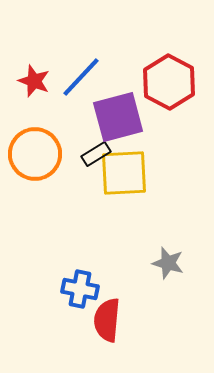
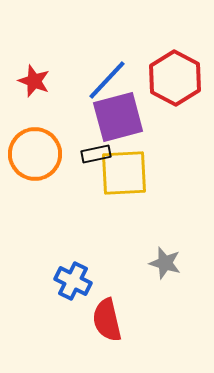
blue line: moved 26 px right, 3 px down
red hexagon: moved 6 px right, 4 px up
black rectangle: rotated 20 degrees clockwise
gray star: moved 3 px left
blue cross: moved 7 px left, 8 px up; rotated 15 degrees clockwise
red semicircle: rotated 18 degrees counterclockwise
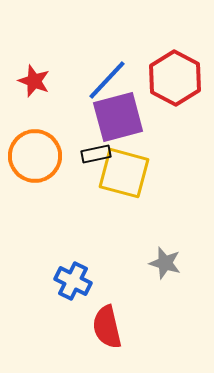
orange circle: moved 2 px down
yellow square: rotated 18 degrees clockwise
red semicircle: moved 7 px down
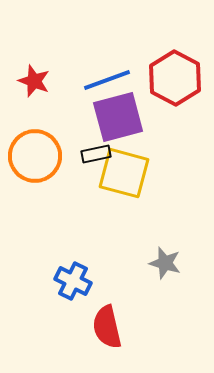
blue line: rotated 27 degrees clockwise
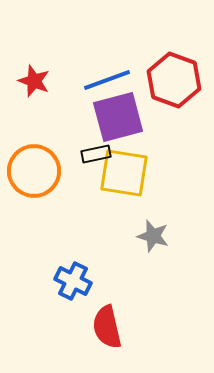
red hexagon: moved 1 px left, 2 px down; rotated 8 degrees counterclockwise
orange circle: moved 1 px left, 15 px down
yellow square: rotated 6 degrees counterclockwise
gray star: moved 12 px left, 27 px up
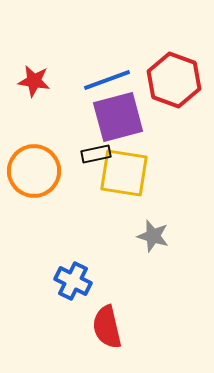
red star: rotated 12 degrees counterclockwise
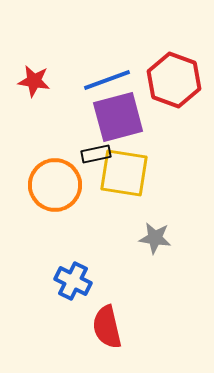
orange circle: moved 21 px right, 14 px down
gray star: moved 2 px right, 2 px down; rotated 8 degrees counterclockwise
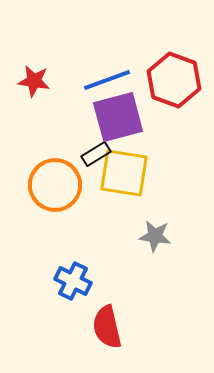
black rectangle: rotated 20 degrees counterclockwise
gray star: moved 2 px up
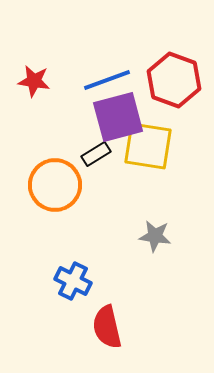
yellow square: moved 24 px right, 27 px up
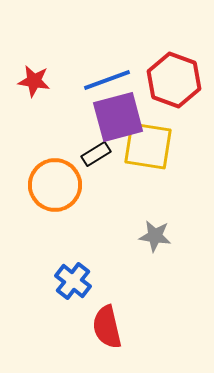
blue cross: rotated 12 degrees clockwise
